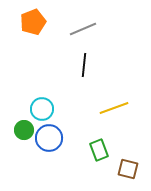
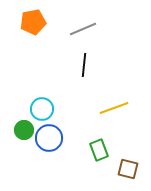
orange pentagon: rotated 10 degrees clockwise
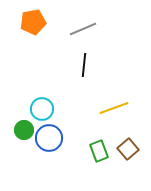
green rectangle: moved 1 px down
brown square: moved 20 px up; rotated 35 degrees clockwise
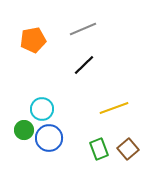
orange pentagon: moved 18 px down
black line: rotated 40 degrees clockwise
green rectangle: moved 2 px up
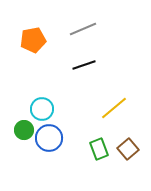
black line: rotated 25 degrees clockwise
yellow line: rotated 20 degrees counterclockwise
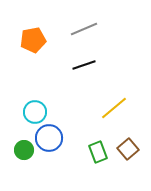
gray line: moved 1 px right
cyan circle: moved 7 px left, 3 px down
green circle: moved 20 px down
green rectangle: moved 1 px left, 3 px down
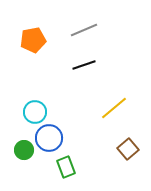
gray line: moved 1 px down
green rectangle: moved 32 px left, 15 px down
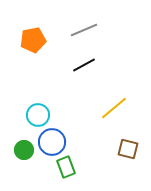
black line: rotated 10 degrees counterclockwise
cyan circle: moved 3 px right, 3 px down
blue circle: moved 3 px right, 4 px down
brown square: rotated 35 degrees counterclockwise
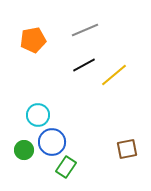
gray line: moved 1 px right
yellow line: moved 33 px up
brown square: moved 1 px left; rotated 25 degrees counterclockwise
green rectangle: rotated 55 degrees clockwise
